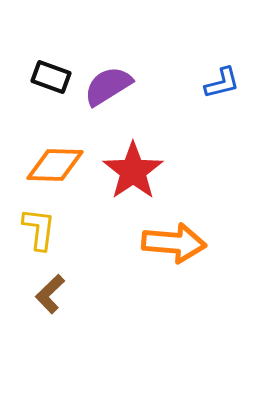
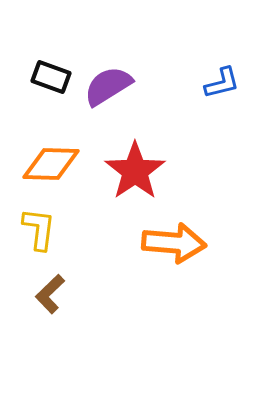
orange diamond: moved 4 px left, 1 px up
red star: moved 2 px right
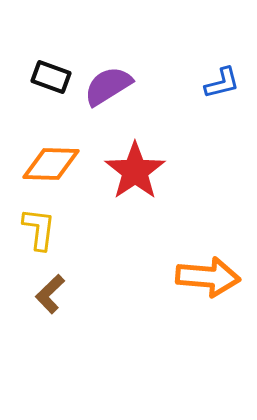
orange arrow: moved 34 px right, 34 px down
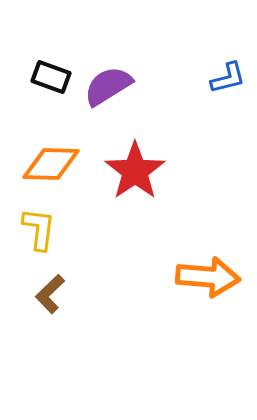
blue L-shape: moved 6 px right, 5 px up
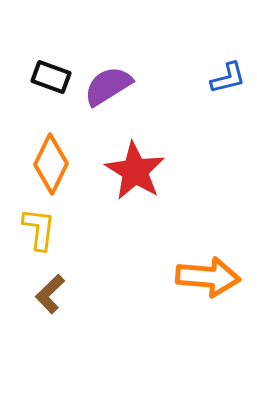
orange diamond: rotated 66 degrees counterclockwise
red star: rotated 6 degrees counterclockwise
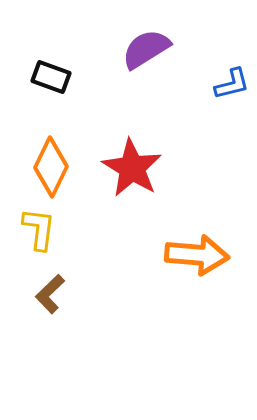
blue L-shape: moved 4 px right, 6 px down
purple semicircle: moved 38 px right, 37 px up
orange diamond: moved 3 px down
red star: moved 3 px left, 3 px up
orange arrow: moved 11 px left, 22 px up
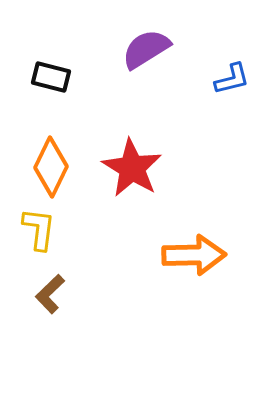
black rectangle: rotated 6 degrees counterclockwise
blue L-shape: moved 5 px up
orange arrow: moved 3 px left; rotated 6 degrees counterclockwise
